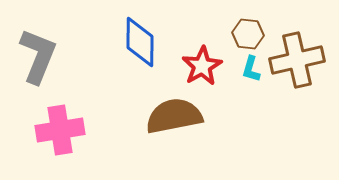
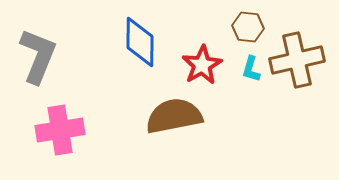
brown hexagon: moved 7 px up
red star: moved 1 px up
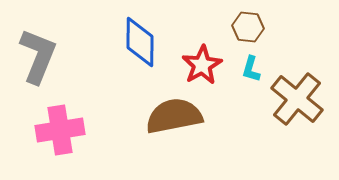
brown cross: moved 39 px down; rotated 38 degrees counterclockwise
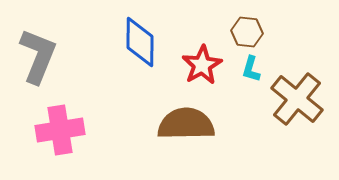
brown hexagon: moved 1 px left, 5 px down
brown semicircle: moved 12 px right, 8 px down; rotated 10 degrees clockwise
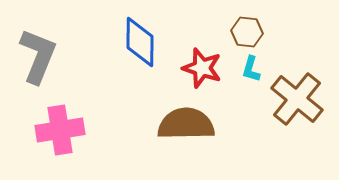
red star: moved 3 px down; rotated 24 degrees counterclockwise
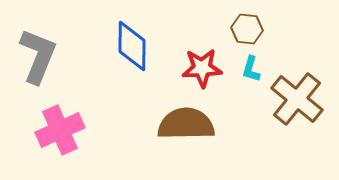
brown hexagon: moved 3 px up
blue diamond: moved 8 px left, 4 px down
red star: rotated 21 degrees counterclockwise
pink cross: rotated 15 degrees counterclockwise
